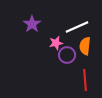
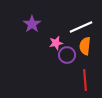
white line: moved 4 px right
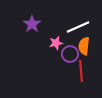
white line: moved 3 px left
orange semicircle: moved 1 px left
purple circle: moved 3 px right, 1 px up
red line: moved 4 px left, 9 px up
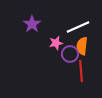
orange semicircle: moved 2 px left
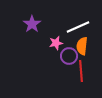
purple circle: moved 1 px left, 2 px down
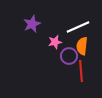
purple star: rotated 12 degrees clockwise
pink star: moved 1 px left, 1 px up
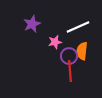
orange semicircle: moved 5 px down
red line: moved 11 px left
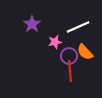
purple star: rotated 12 degrees counterclockwise
orange semicircle: moved 3 px right, 1 px down; rotated 48 degrees counterclockwise
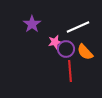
purple circle: moved 3 px left, 7 px up
